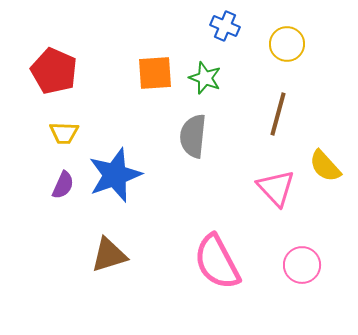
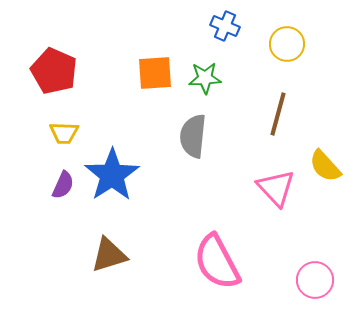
green star: rotated 24 degrees counterclockwise
blue star: moved 3 px left; rotated 14 degrees counterclockwise
pink circle: moved 13 px right, 15 px down
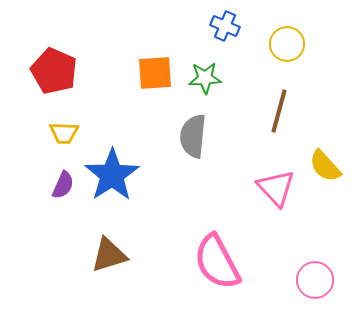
brown line: moved 1 px right, 3 px up
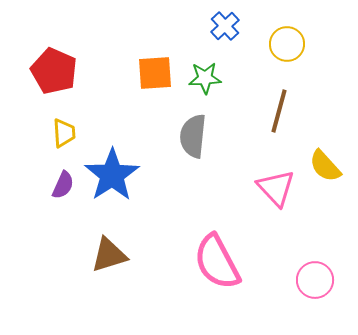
blue cross: rotated 24 degrees clockwise
yellow trapezoid: rotated 96 degrees counterclockwise
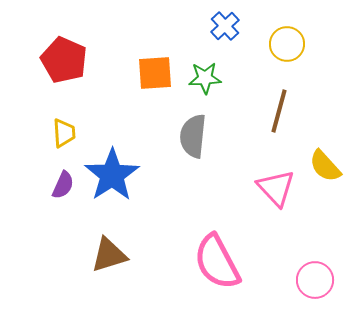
red pentagon: moved 10 px right, 11 px up
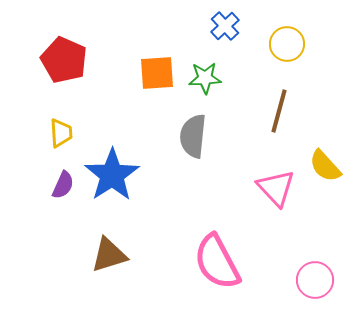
orange square: moved 2 px right
yellow trapezoid: moved 3 px left
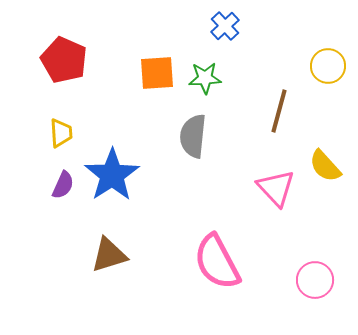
yellow circle: moved 41 px right, 22 px down
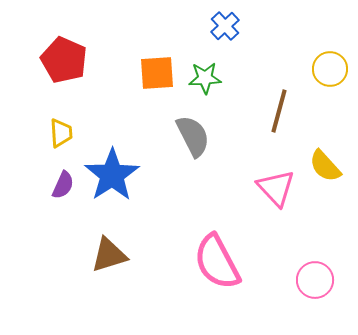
yellow circle: moved 2 px right, 3 px down
gray semicircle: rotated 147 degrees clockwise
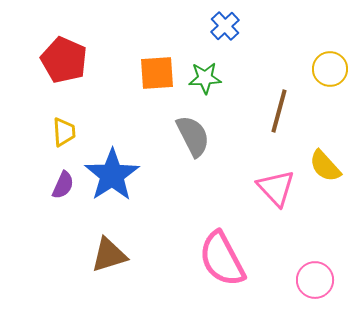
yellow trapezoid: moved 3 px right, 1 px up
pink semicircle: moved 5 px right, 3 px up
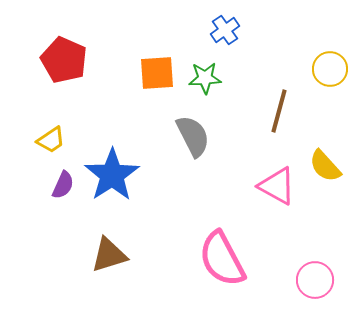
blue cross: moved 4 px down; rotated 8 degrees clockwise
yellow trapezoid: moved 13 px left, 8 px down; rotated 60 degrees clockwise
pink triangle: moved 1 px right, 2 px up; rotated 18 degrees counterclockwise
